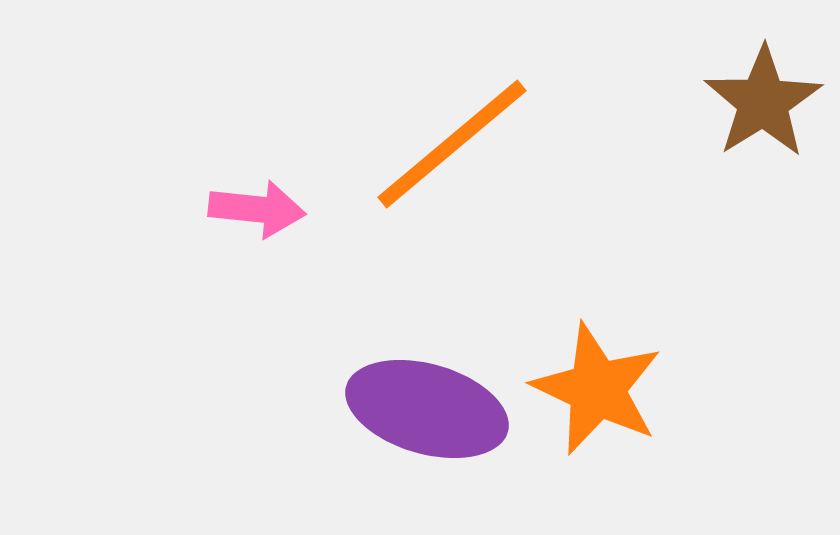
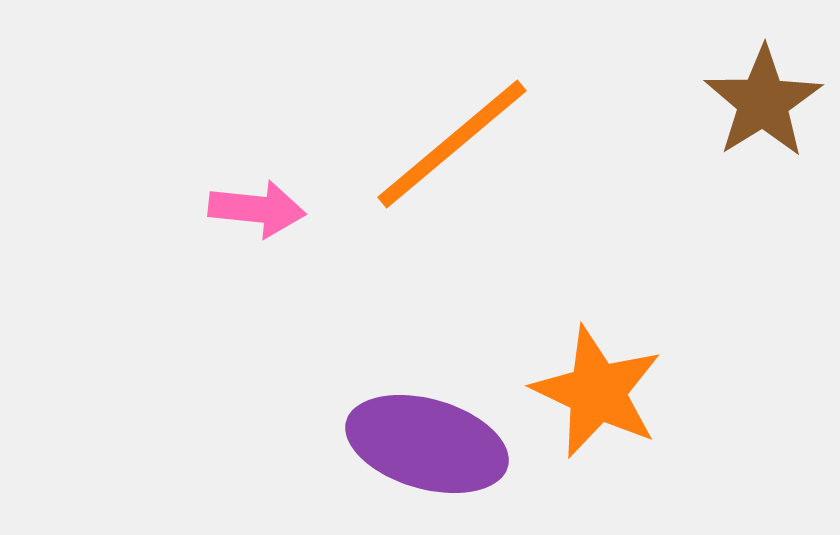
orange star: moved 3 px down
purple ellipse: moved 35 px down
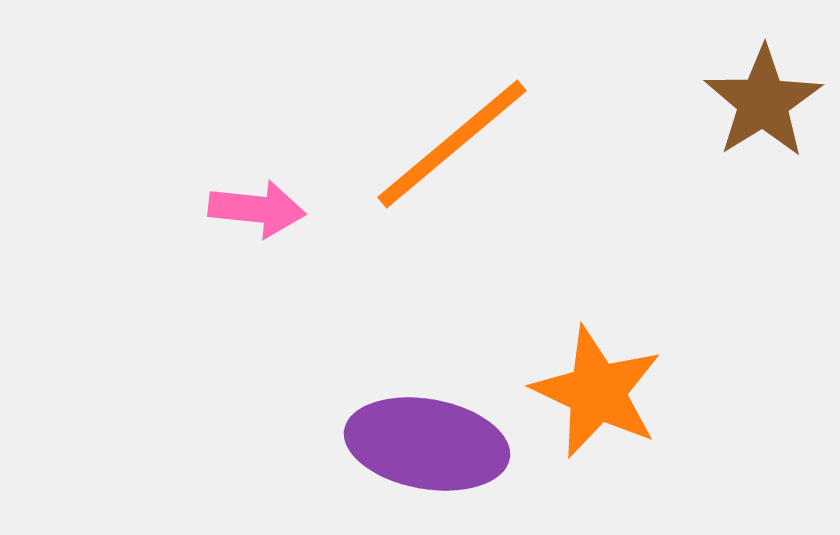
purple ellipse: rotated 6 degrees counterclockwise
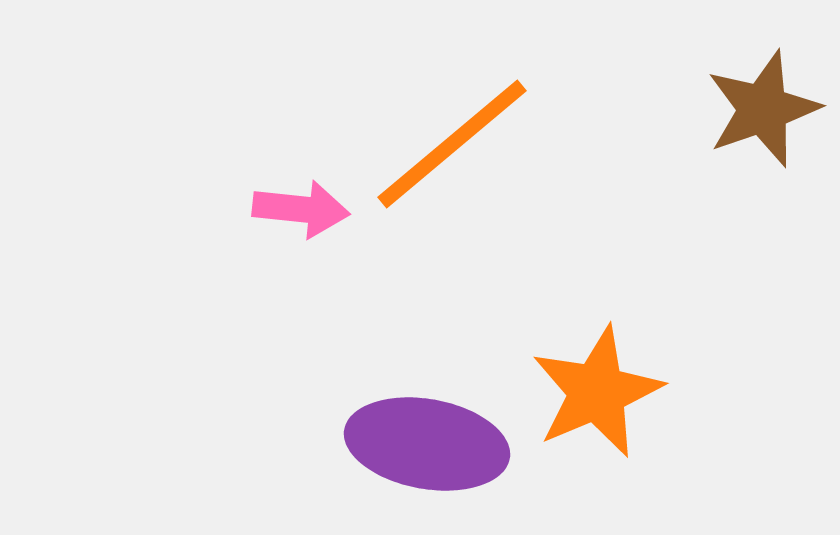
brown star: moved 7 px down; rotated 13 degrees clockwise
pink arrow: moved 44 px right
orange star: rotated 24 degrees clockwise
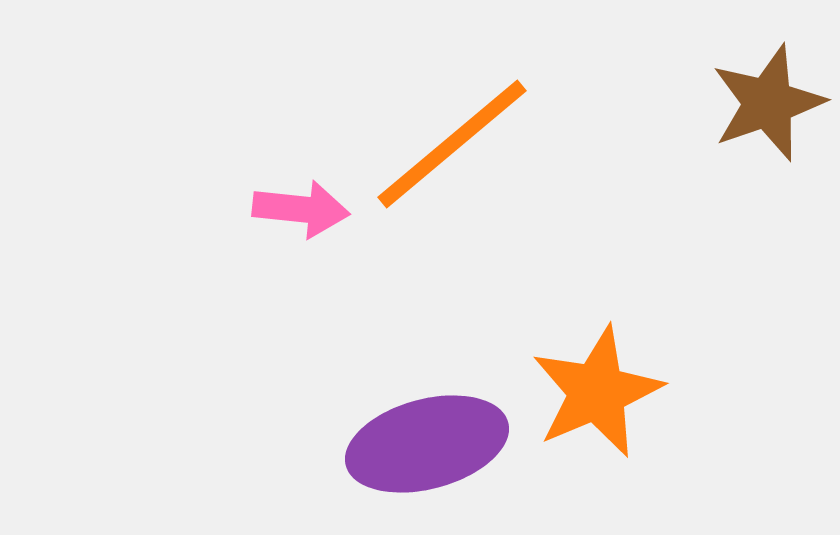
brown star: moved 5 px right, 6 px up
purple ellipse: rotated 25 degrees counterclockwise
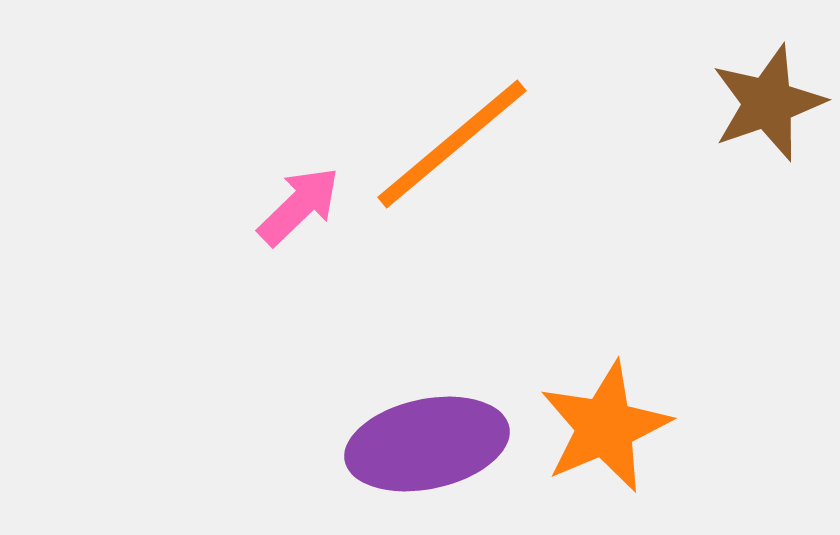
pink arrow: moved 2 px left, 3 px up; rotated 50 degrees counterclockwise
orange star: moved 8 px right, 35 px down
purple ellipse: rotated 3 degrees clockwise
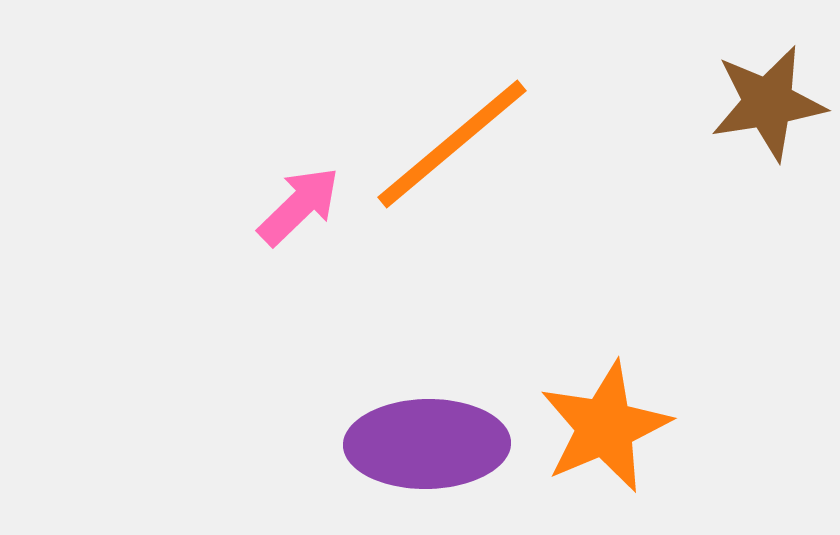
brown star: rotated 10 degrees clockwise
purple ellipse: rotated 11 degrees clockwise
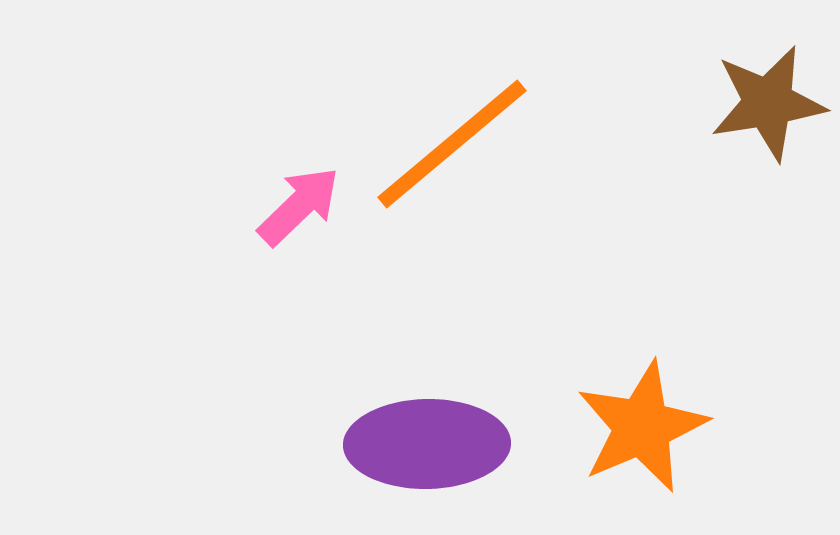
orange star: moved 37 px right
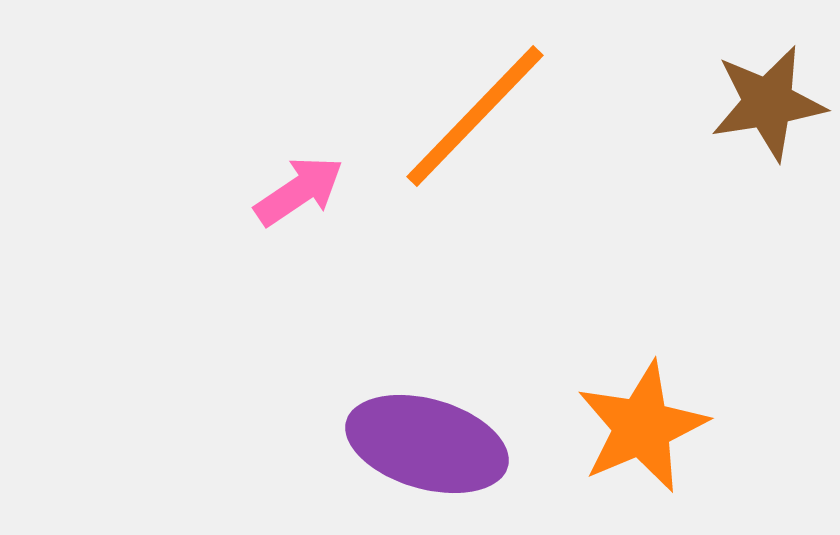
orange line: moved 23 px right, 28 px up; rotated 6 degrees counterclockwise
pink arrow: moved 15 px up; rotated 10 degrees clockwise
purple ellipse: rotated 17 degrees clockwise
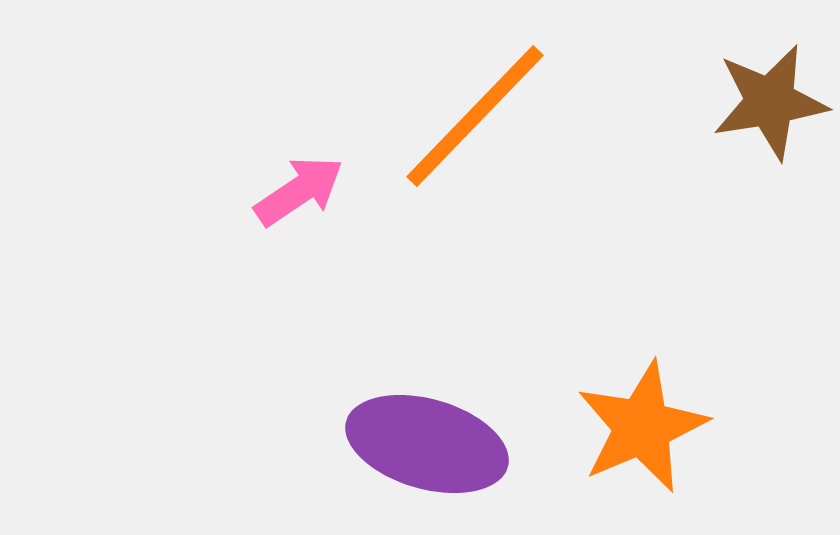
brown star: moved 2 px right, 1 px up
